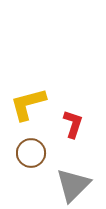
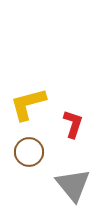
brown circle: moved 2 px left, 1 px up
gray triangle: rotated 24 degrees counterclockwise
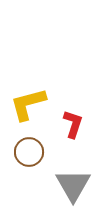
gray triangle: rotated 9 degrees clockwise
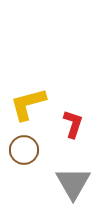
brown circle: moved 5 px left, 2 px up
gray triangle: moved 2 px up
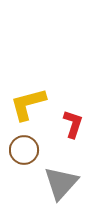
gray triangle: moved 12 px left; rotated 12 degrees clockwise
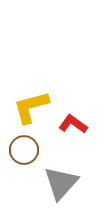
yellow L-shape: moved 3 px right, 3 px down
red L-shape: rotated 72 degrees counterclockwise
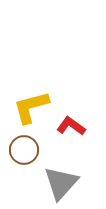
red L-shape: moved 2 px left, 2 px down
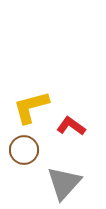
gray triangle: moved 3 px right
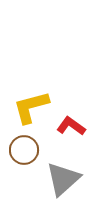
gray triangle: moved 1 px left, 4 px up; rotated 6 degrees clockwise
